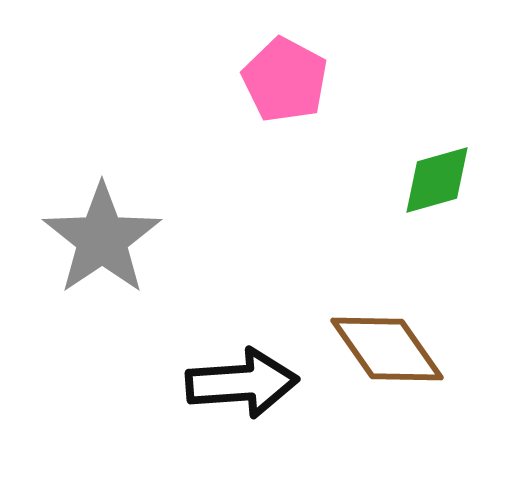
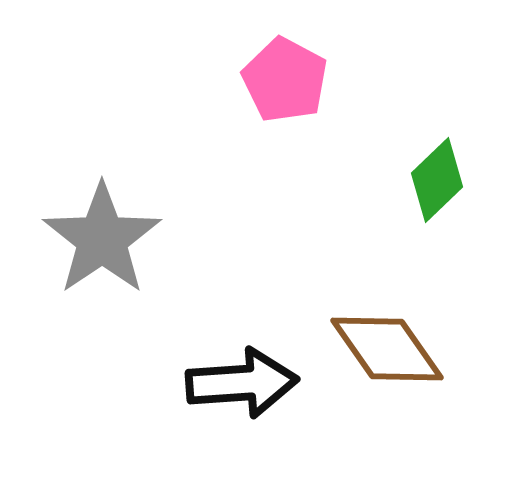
green diamond: rotated 28 degrees counterclockwise
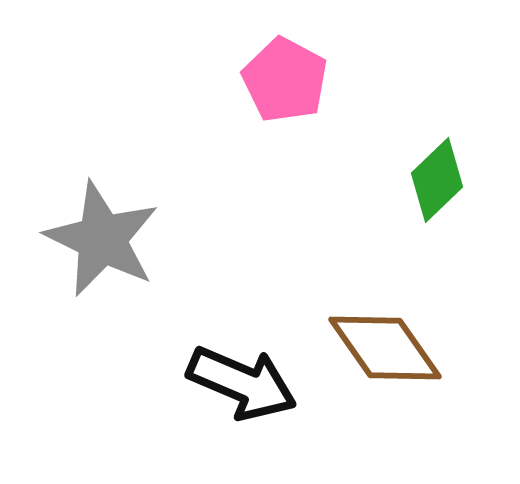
gray star: rotated 12 degrees counterclockwise
brown diamond: moved 2 px left, 1 px up
black arrow: rotated 27 degrees clockwise
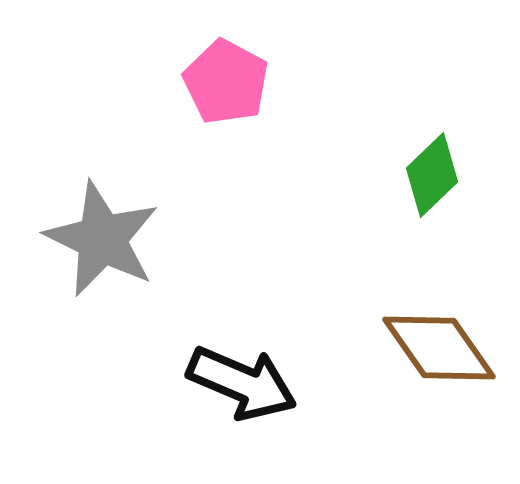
pink pentagon: moved 59 px left, 2 px down
green diamond: moved 5 px left, 5 px up
brown diamond: moved 54 px right
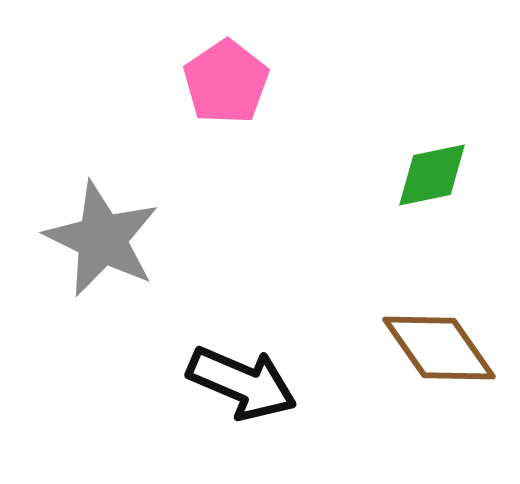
pink pentagon: rotated 10 degrees clockwise
green diamond: rotated 32 degrees clockwise
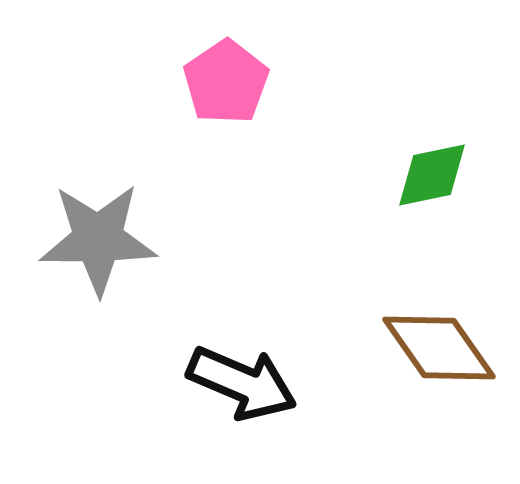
gray star: moved 4 px left; rotated 26 degrees counterclockwise
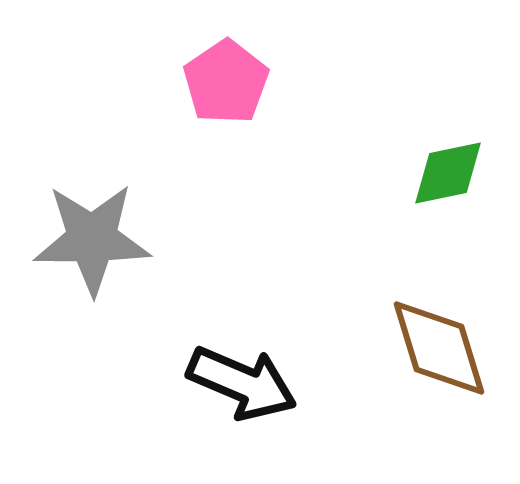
green diamond: moved 16 px right, 2 px up
gray star: moved 6 px left
brown diamond: rotated 18 degrees clockwise
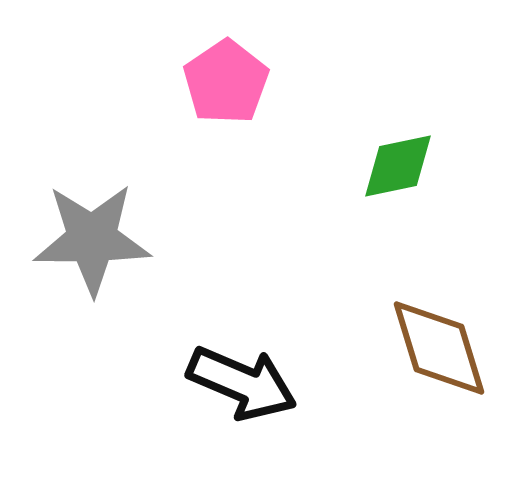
green diamond: moved 50 px left, 7 px up
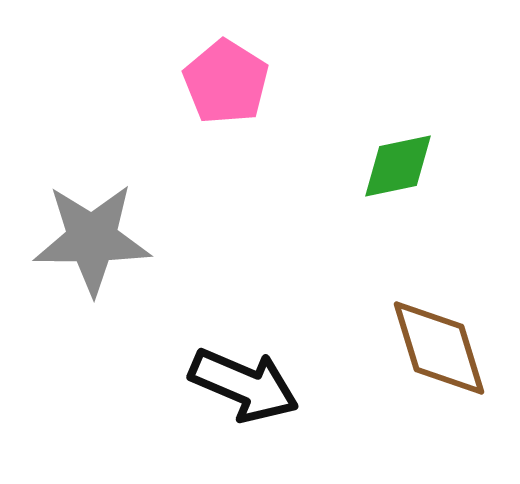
pink pentagon: rotated 6 degrees counterclockwise
black arrow: moved 2 px right, 2 px down
